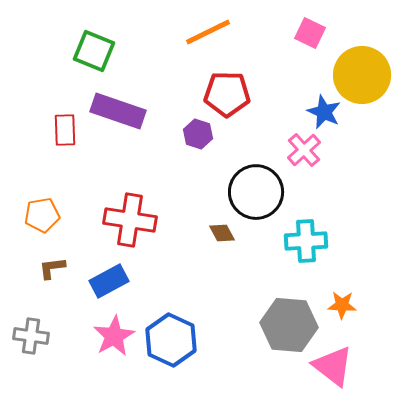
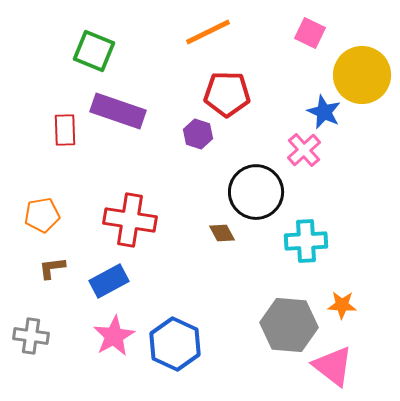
blue hexagon: moved 4 px right, 4 px down
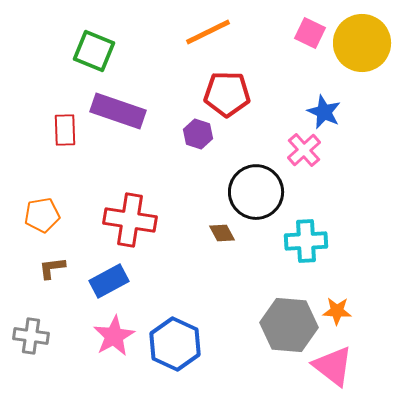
yellow circle: moved 32 px up
orange star: moved 5 px left, 6 px down
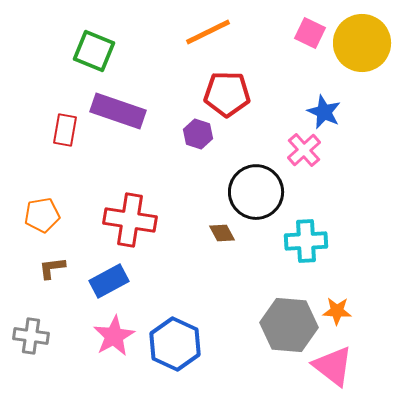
red rectangle: rotated 12 degrees clockwise
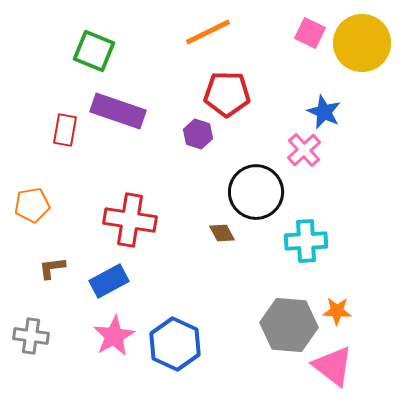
orange pentagon: moved 10 px left, 10 px up
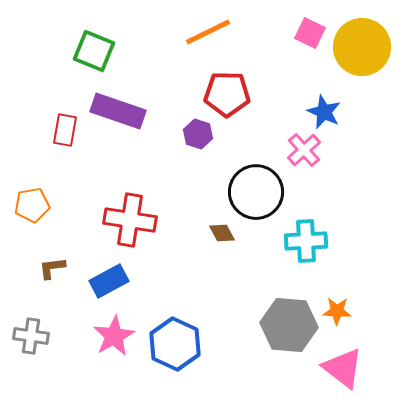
yellow circle: moved 4 px down
pink triangle: moved 10 px right, 2 px down
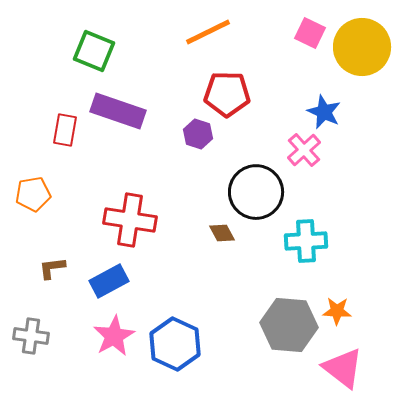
orange pentagon: moved 1 px right, 11 px up
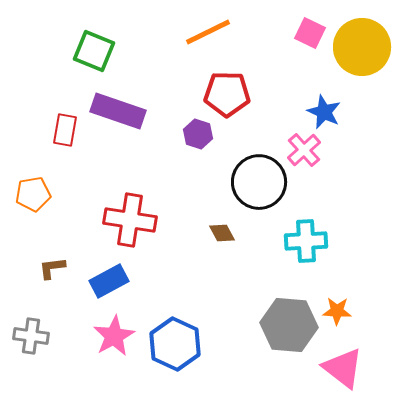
black circle: moved 3 px right, 10 px up
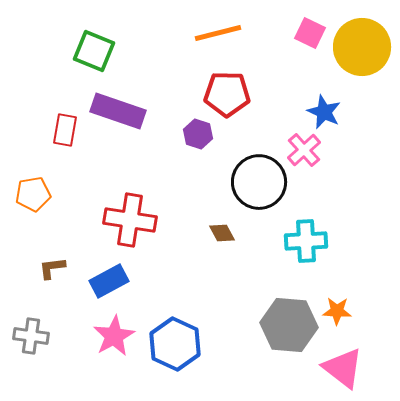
orange line: moved 10 px right, 1 px down; rotated 12 degrees clockwise
